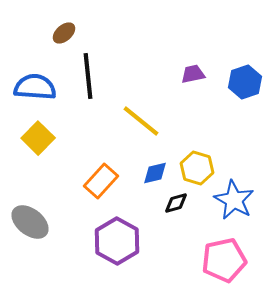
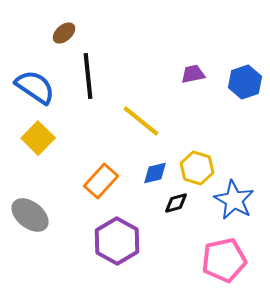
blue semicircle: rotated 30 degrees clockwise
gray ellipse: moved 7 px up
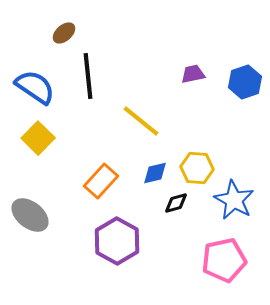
yellow hexagon: rotated 12 degrees counterclockwise
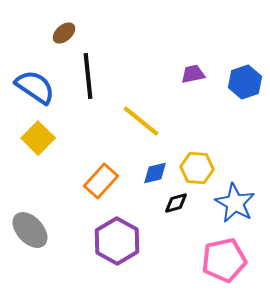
blue star: moved 1 px right, 3 px down
gray ellipse: moved 15 px down; rotated 9 degrees clockwise
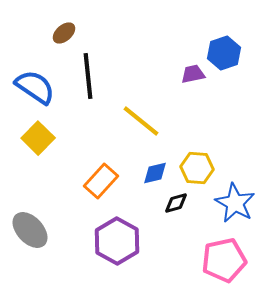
blue hexagon: moved 21 px left, 29 px up
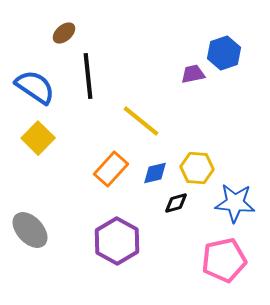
orange rectangle: moved 10 px right, 12 px up
blue star: rotated 24 degrees counterclockwise
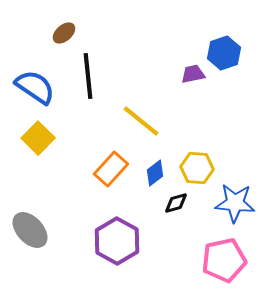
blue diamond: rotated 24 degrees counterclockwise
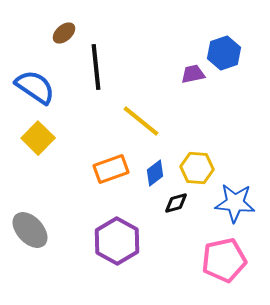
black line: moved 8 px right, 9 px up
orange rectangle: rotated 28 degrees clockwise
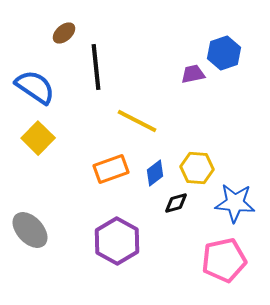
yellow line: moved 4 px left; rotated 12 degrees counterclockwise
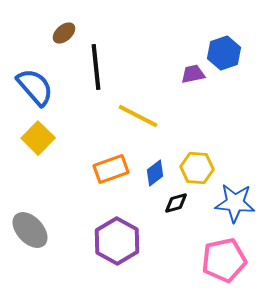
blue semicircle: rotated 15 degrees clockwise
yellow line: moved 1 px right, 5 px up
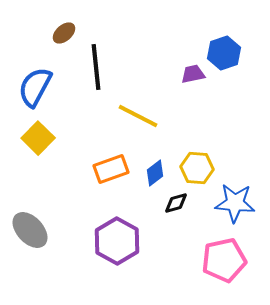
blue semicircle: rotated 111 degrees counterclockwise
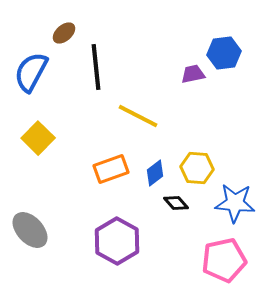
blue hexagon: rotated 12 degrees clockwise
blue semicircle: moved 4 px left, 15 px up
black diamond: rotated 65 degrees clockwise
